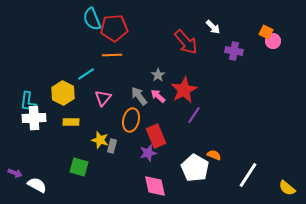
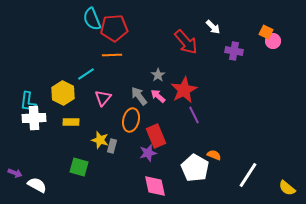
purple line: rotated 60 degrees counterclockwise
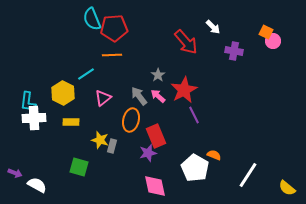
pink triangle: rotated 12 degrees clockwise
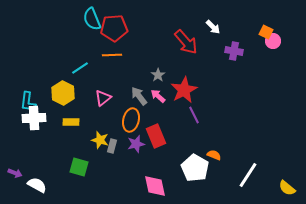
cyan line: moved 6 px left, 6 px up
purple star: moved 12 px left, 9 px up
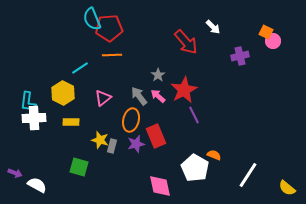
red pentagon: moved 5 px left
purple cross: moved 6 px right, 5 px down; rotated 24 degrees counterclockwise
pink diamond: moved 5 px right
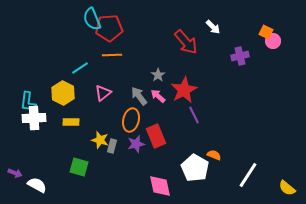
pink triangle: moved 5 px up
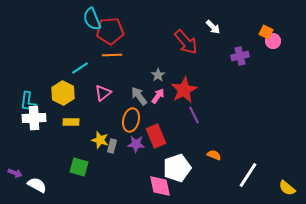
red pentagon: moved 1 px right, 3 px down
pink arrow: rotated 84 degrees clockwise
purple star: rotated 18 degrees clockwise
white pentagon: moved 18 px left; rotated 24 degrees clockwise
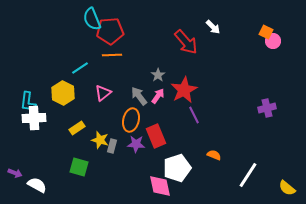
purple cross: moved 27 px right, 52 px down
yellow rectangle: moved 6 px right, 6 px down; rotated 35 degrees counterclockwise
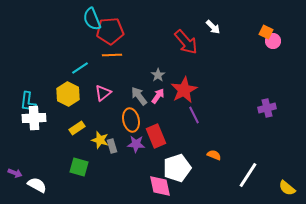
yellow hexagon: moved 5 px right, 1 px down
orange ellipse: rotated 25 degrees counterclockwise
gray rectangle: rotated 32 degrees counterclockwise
